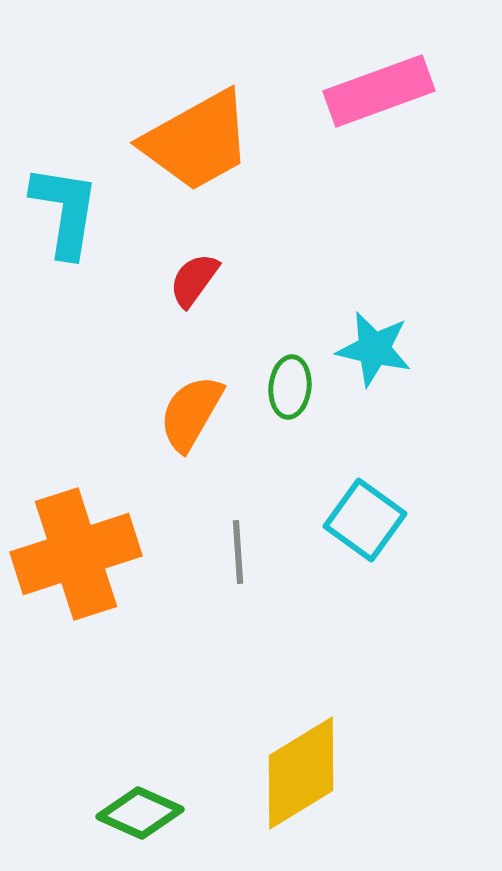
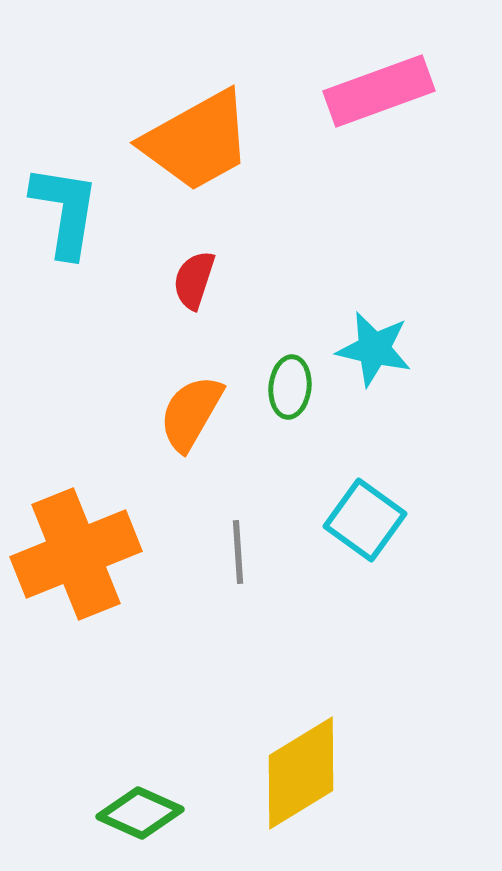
red semicircle: rotated 18 degrees counterclockwise
orange cross: rotated 4 degrees counterclockwise
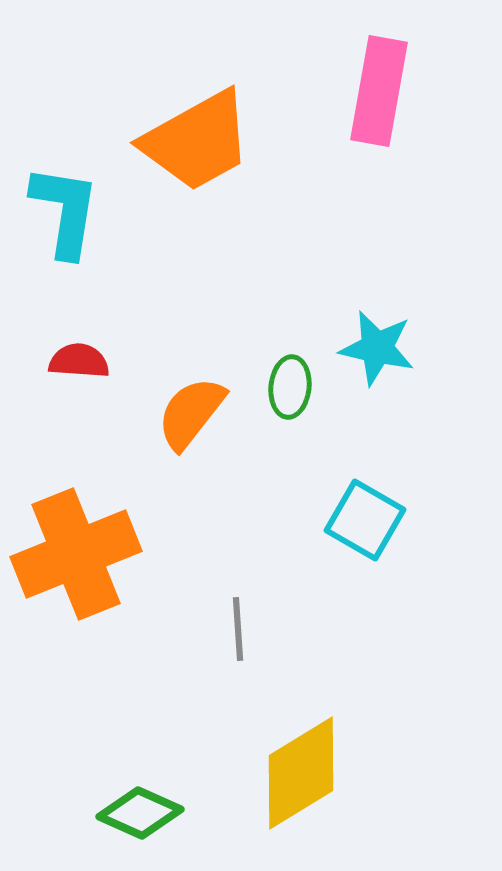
pink rectangle: rotated 60 degrees counterclockwise
red semicircle: moved 115 px left, 81 px down; rotated 76 degrees clockwise
cyan star: moved 3 px right, 1 px up
orange semicircle: rotated 8 degrees clockwise
cyan square: rotated 6 degrees counterclockwise
gray line: moved 77 px down
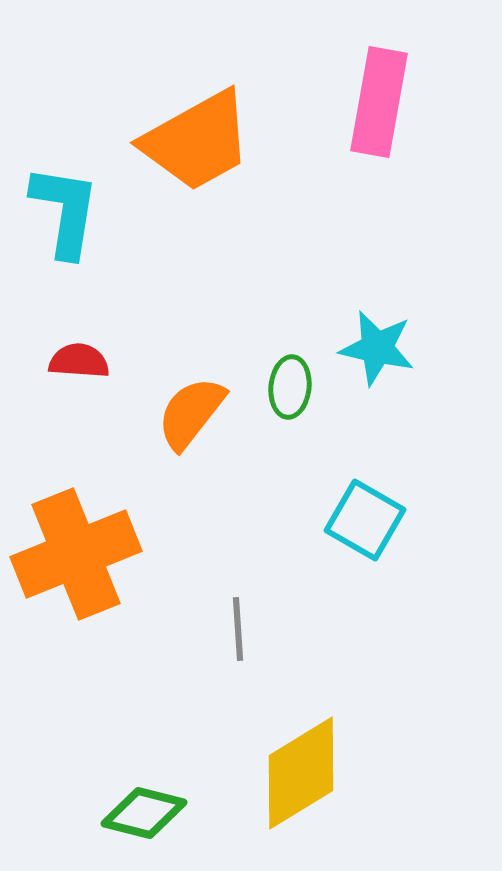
pink rectangle: moved 11 px down
green diamond: moved 4 px right; rotated 10 degrees counterclockwise
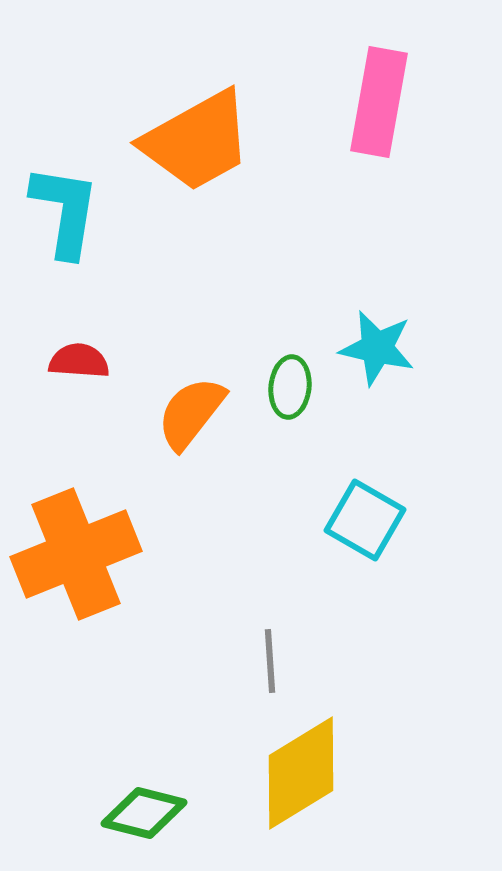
gray line: moved 32 px right, 32 px down
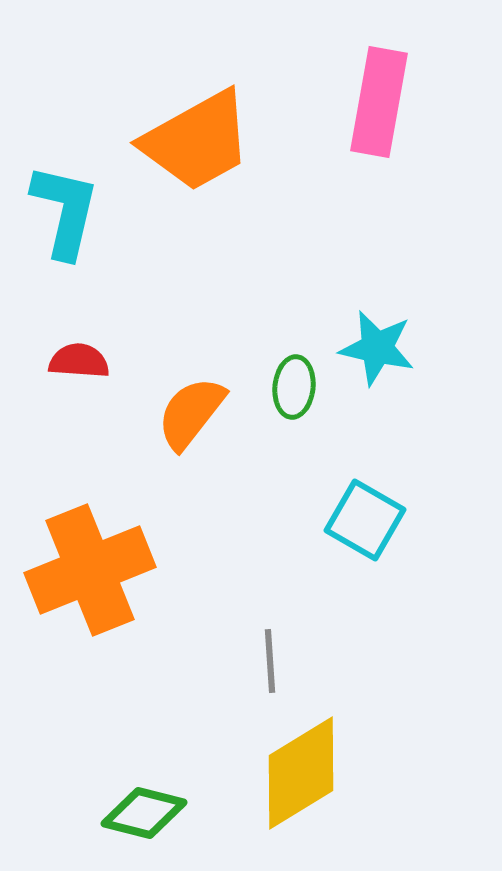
cyan L-shape: rotated 4 degrees clockwise
green ellipse: moved 4 px right
orange cross: moved 14 px right, 16 px down
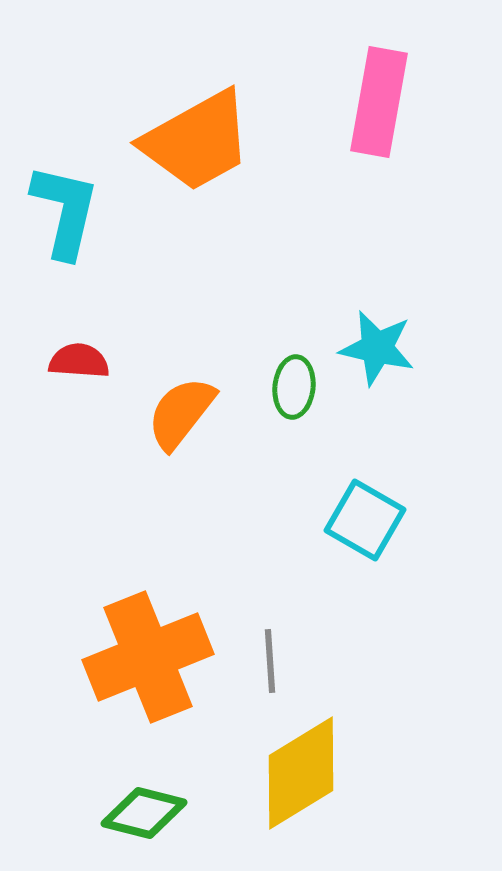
orange semicircle: moved 10 px left
orange cross: moved 58 px right, 87 px down
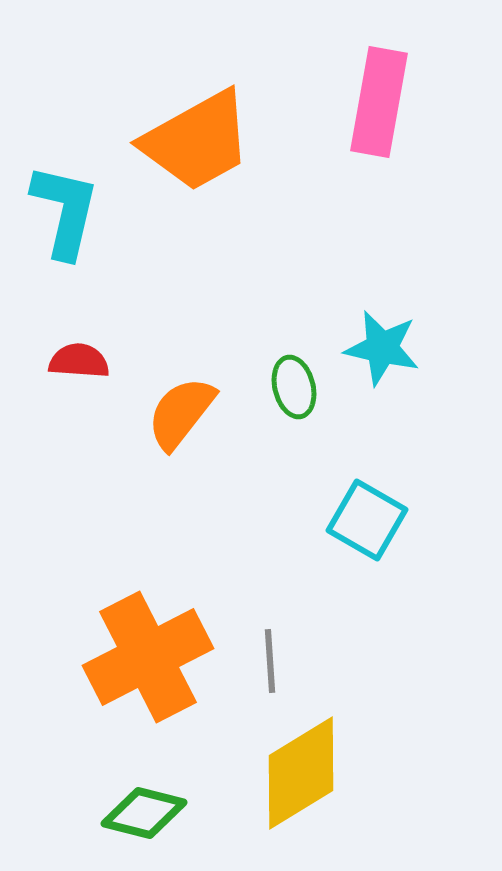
cyan star: moved 5 px right
green ellipse: rotated 20 degrees counterclockwise
cyan square: moved 2 px right
orange cross: rotated 5 degrees counterclockwise
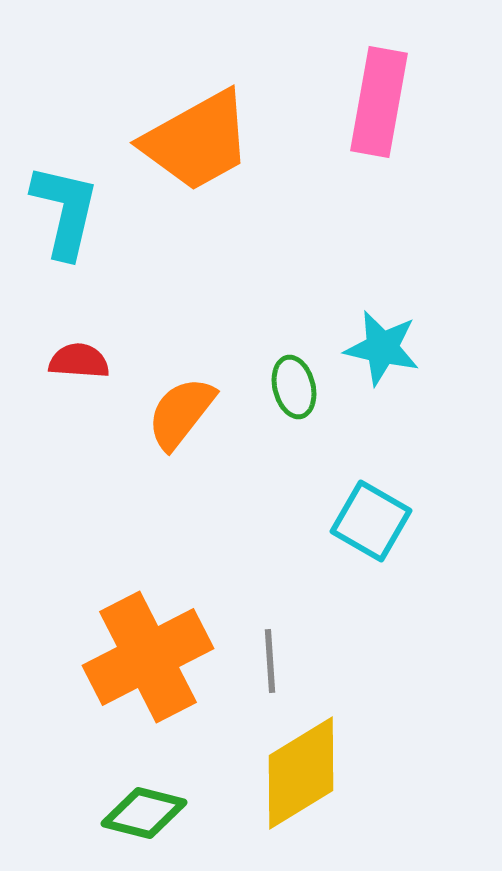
cyan square: moved 4 px right, 1 px down
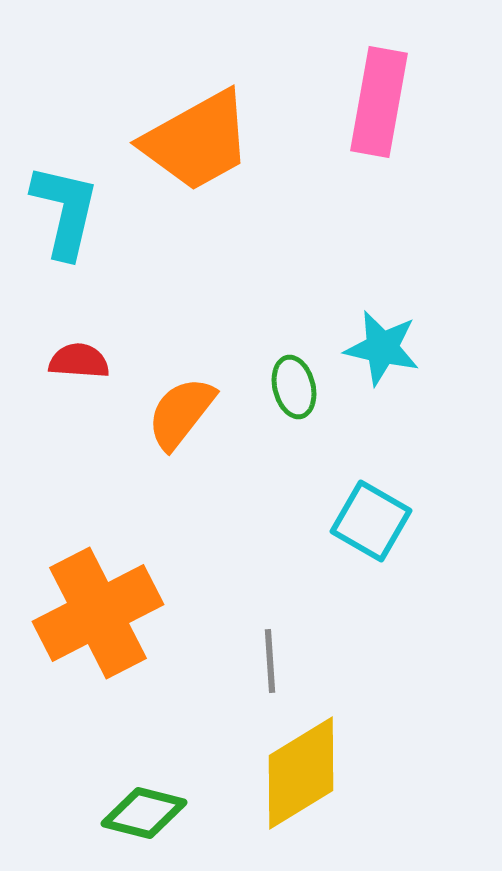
orange cross: moved 50 px left, 44 px up
